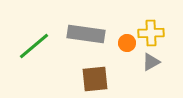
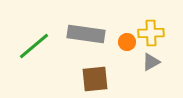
orange circle: moved 1 px up
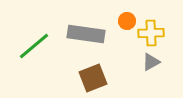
orange circle: moved 21 px up
brown square: moved 2 px left, 1 px up; rotated 16 degrees counterclockwise
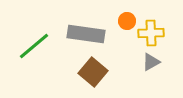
brown square: moved 6 px up; rotated 28 degrees counterclockwise
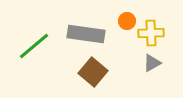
gray triangle: moved 1 px right, 1 px down
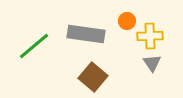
yellow cross: moved 1 px left, 3 px down
gray triangle: rotated 36 degrees counterclockwise
brown square: moved 5 px down
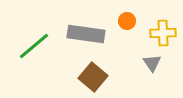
yellow cross: moved 13 px right, 3 px up
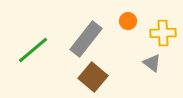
orange circle: moved 1 px right
gray rectangle: moved 5 px down; rotated 60 degrees counterclockwise
green line: moved 1 px left, 4 px down
gray triangle: rotated 18 degrees counterclockwise
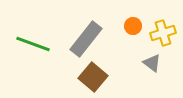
orange circle: moved 5 px right, 5 px down
yellow cross: rotated 15 degrees counterclockwise
green line: moved 6 px up; rotated 60 degrees clockwise
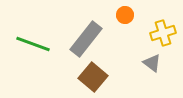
orange circle: moved 8 px left, 11 px up
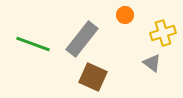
gray rectangle: moved 4 px left
brown square: rotated 16 degrees counterclockwise
